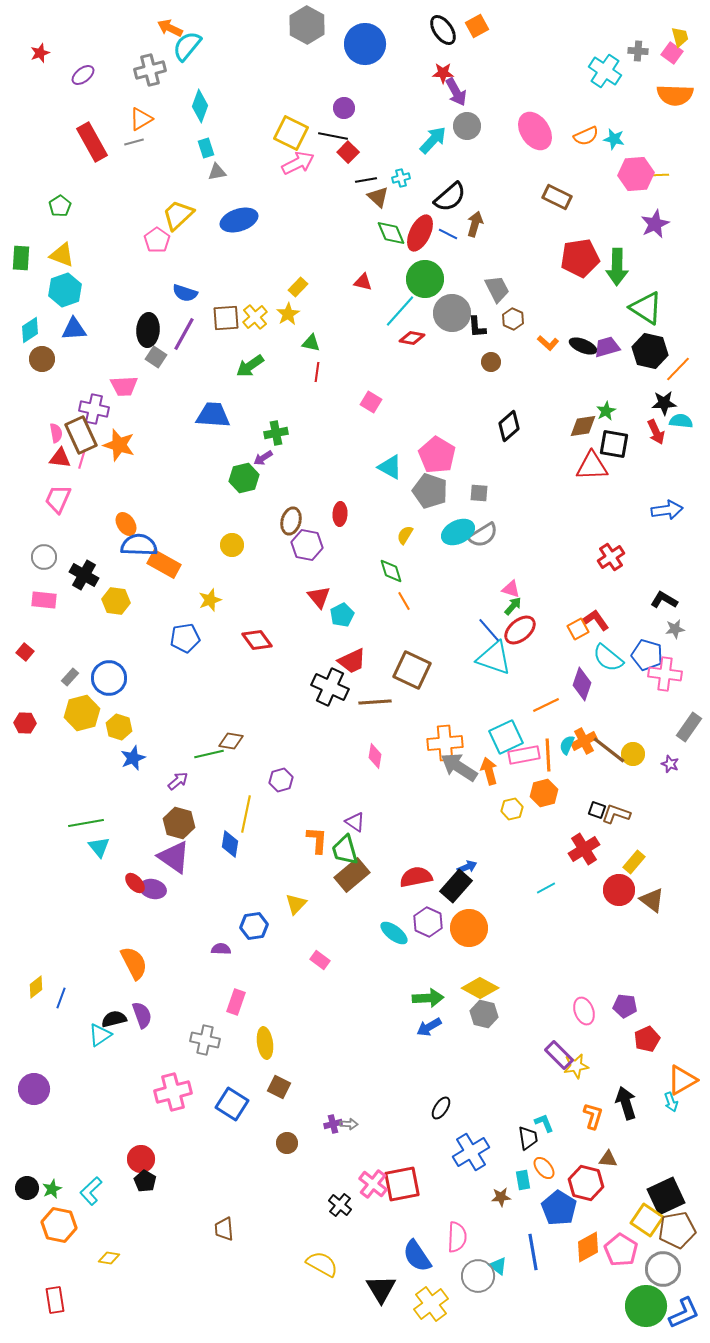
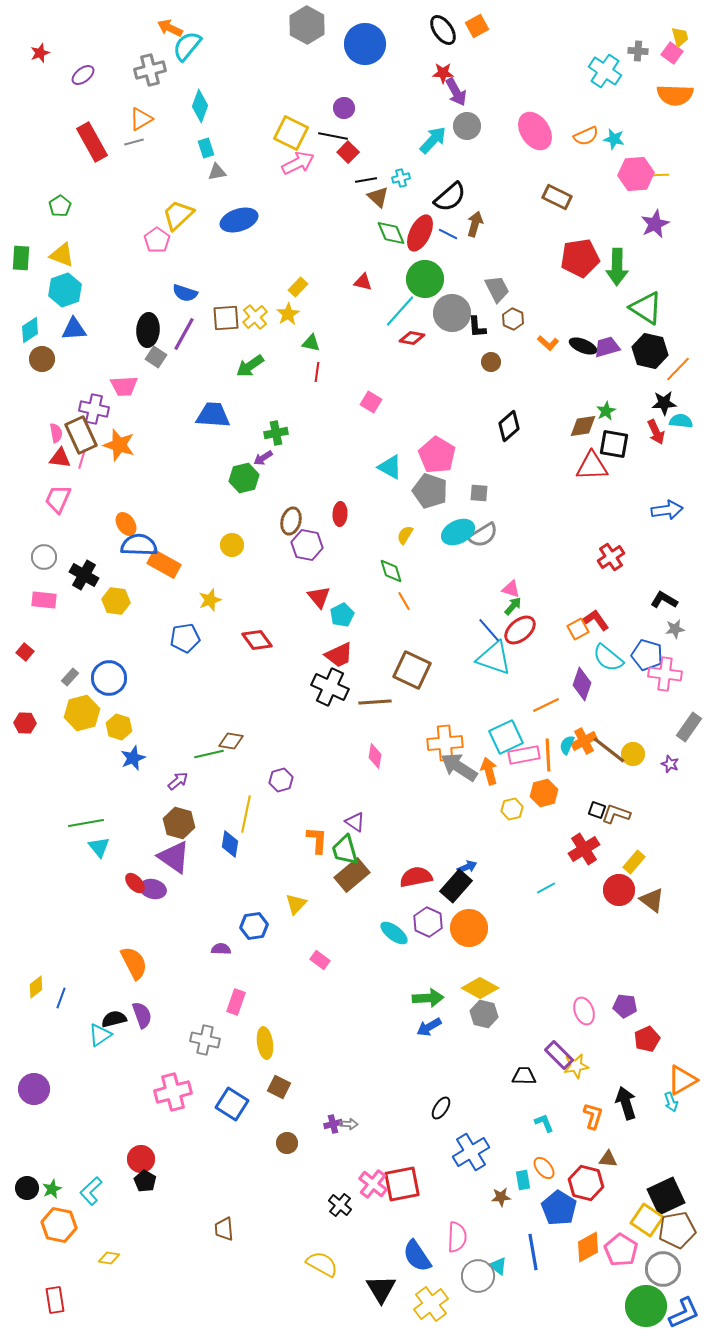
red trapezoid at (352, 661): moved 13 px left, 6 px up
black trapezoid at (528, 1138): moved 4 px left, 62 px up; rotated 80 degrees counterclockwise
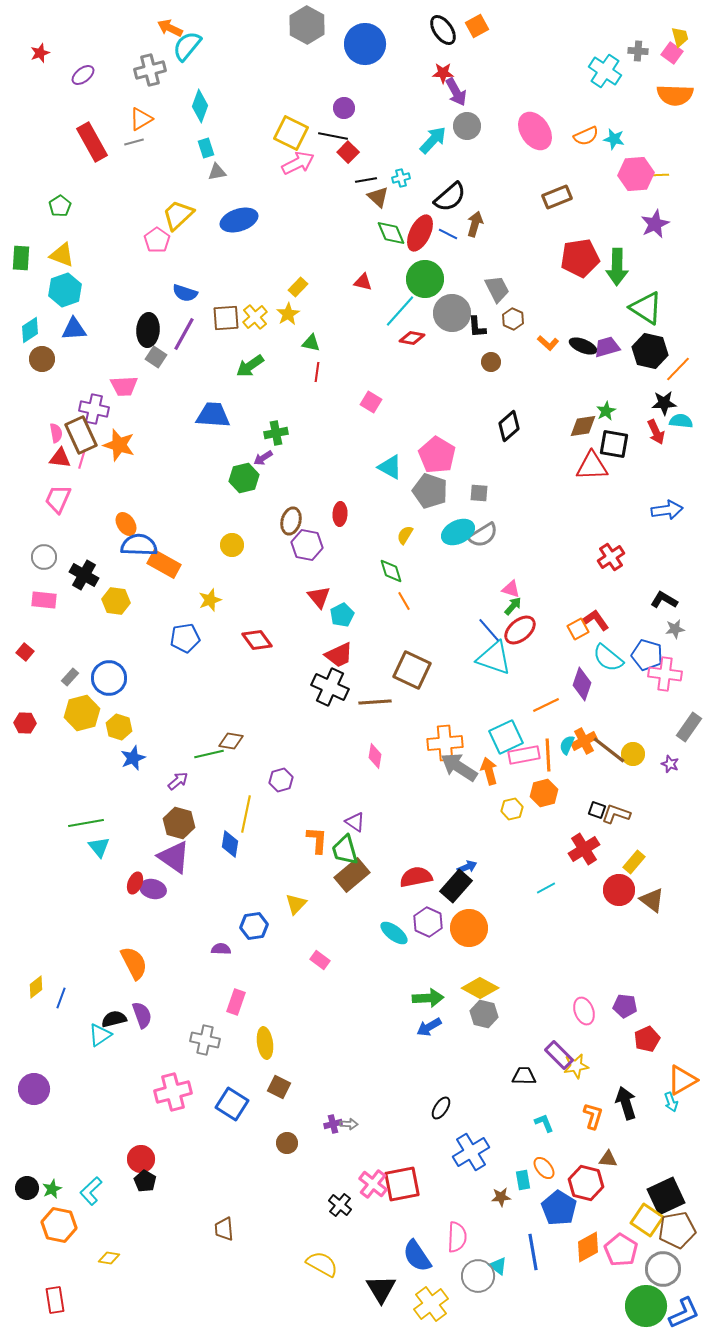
brown rectangle at (557, 197): rotated 48 degrees counterclockwise
red ellipse at (135, 883): rotated 65 degrees clockwise
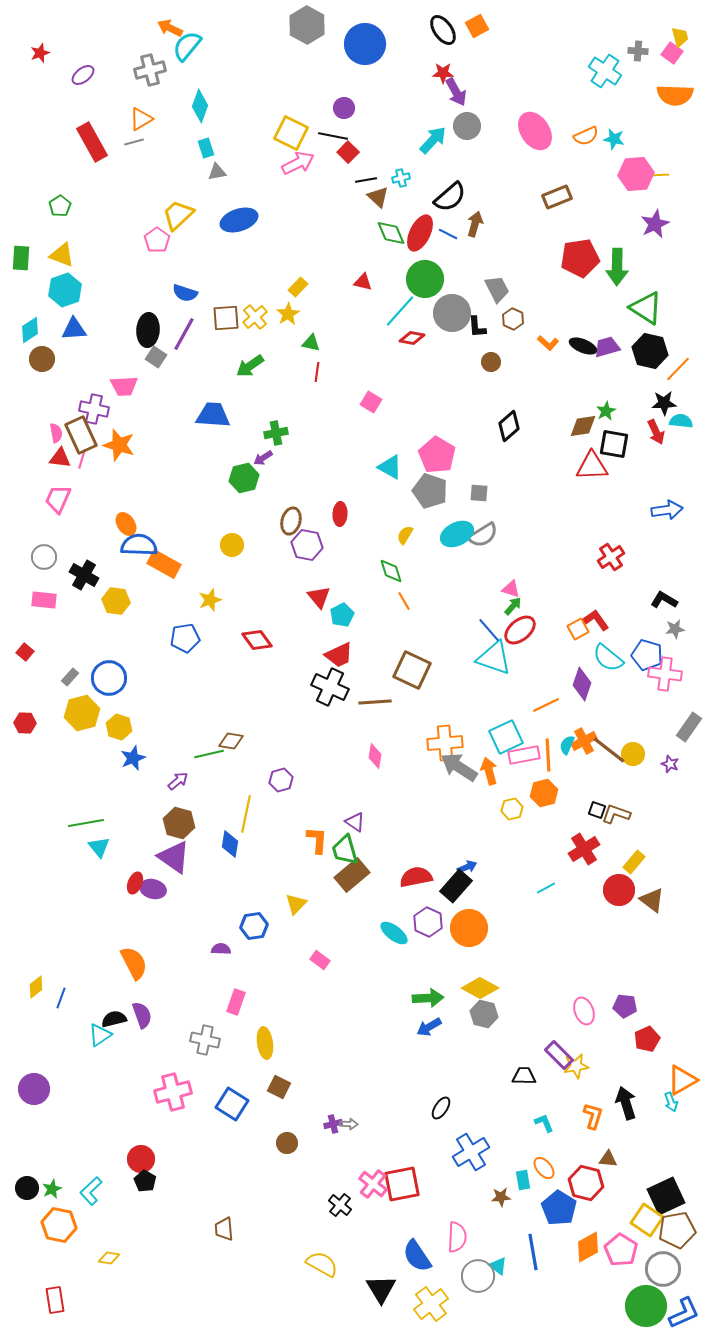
cyan ellipse at (458, 532): moved 1 px left, 2 px down
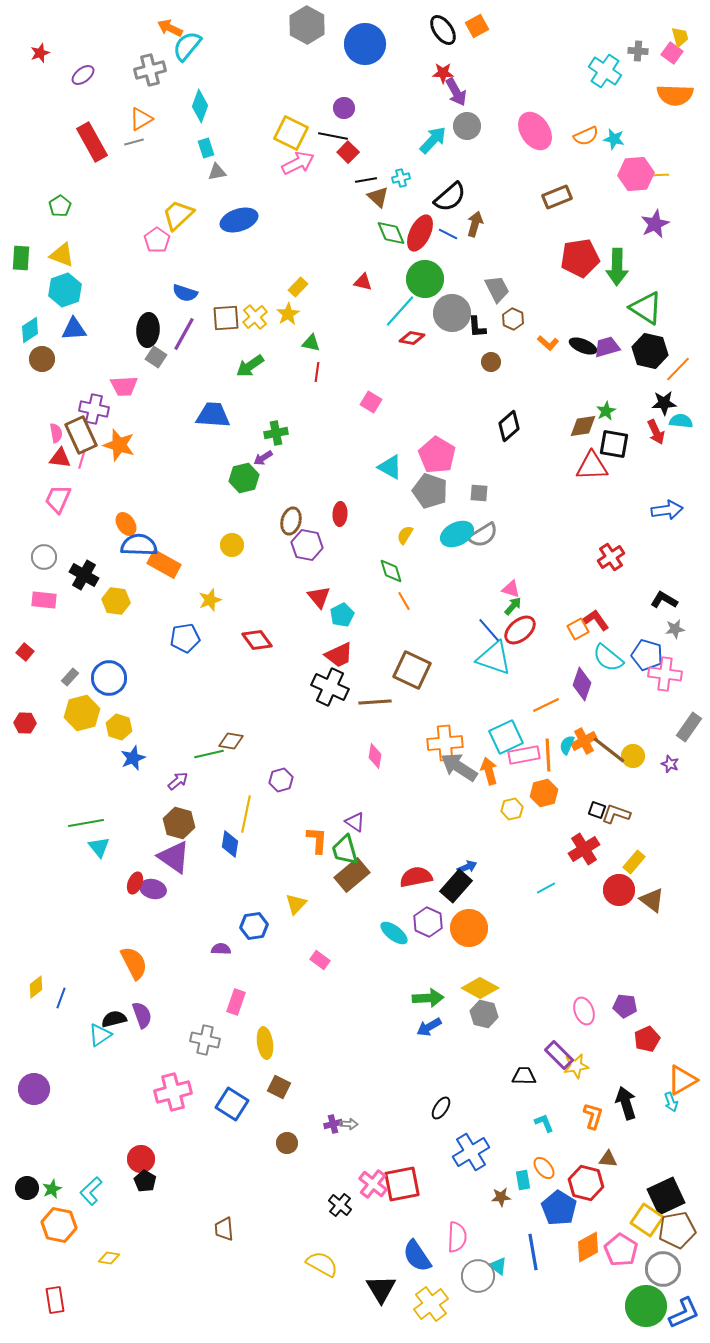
yellow circle at (633, 754): moved 2 px down
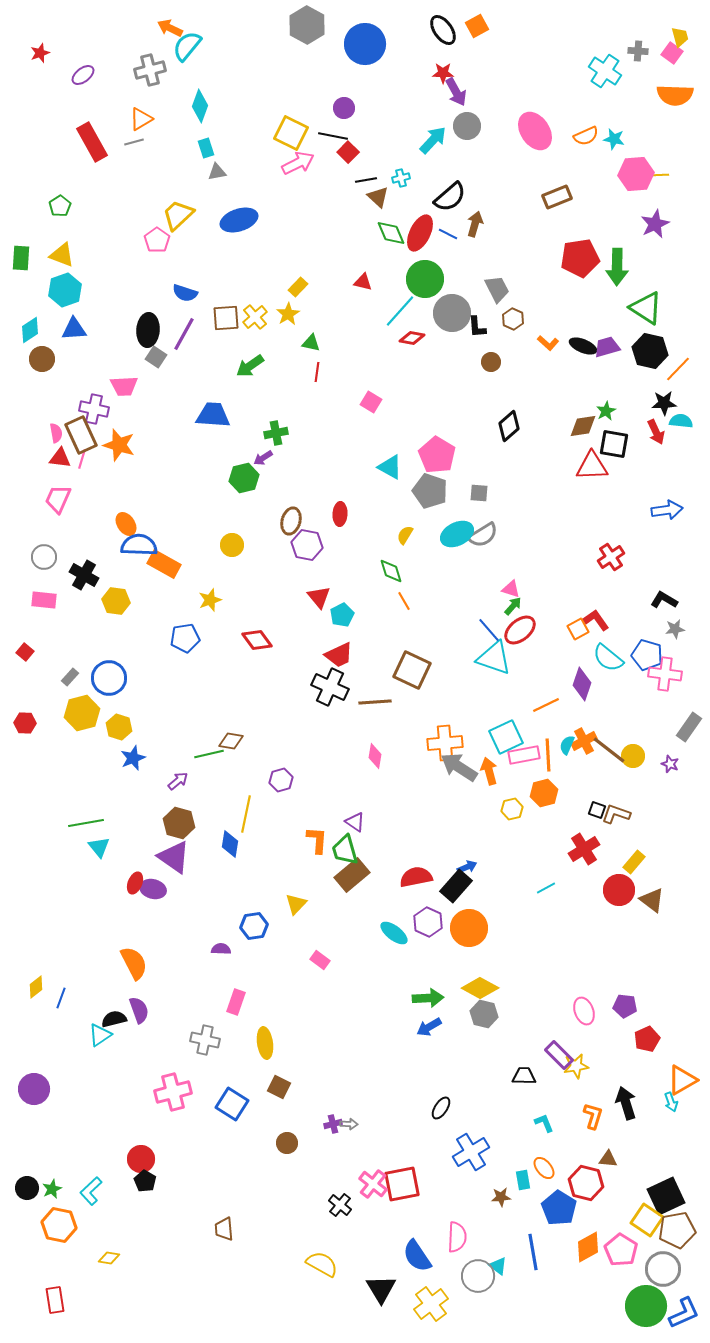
purple semicircle at (142, 1015): moved 3 px left, 5 px up
